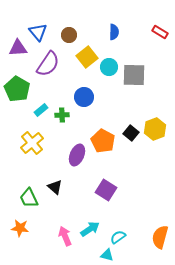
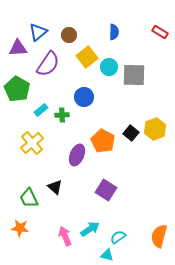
blue triangle: rotated 30 degrees clockwise
orange semicircle: moved 1 px left, 1 px up
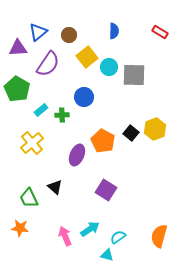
blue semicircle: moved 1 px up
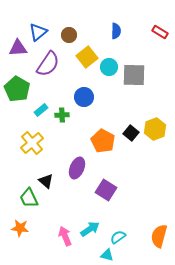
blue semicircle: moved 2 px right
purple ellipse: moved 13 px down
black triangle: moved 9 px left, 6 px up
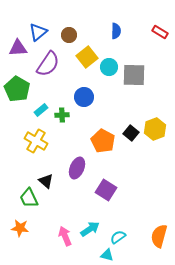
yellow cross: moved 4 px right, 2 px up; rotated 20 degrees counterclockwise
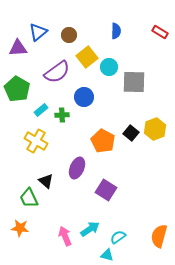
purple semicircle: moved 9 px right, 8 px down; rotated 20 degrees clockwise
gray square: moved 7 px down
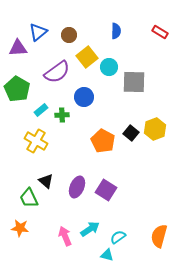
purple ellipse: moved 19 px down
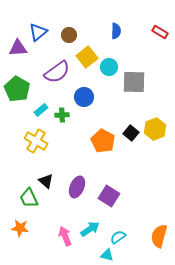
purple square: moved 3 px right, 6 px down
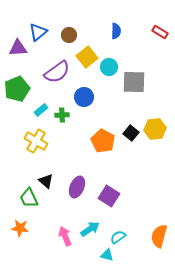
green pentagon: rotated 20 degrees clockwise
yellow hexagon: rotated 15 degrees clockwise
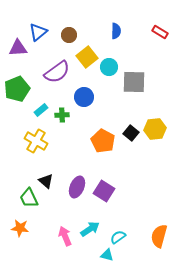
purple square: moved 5 px left, 5 px up
